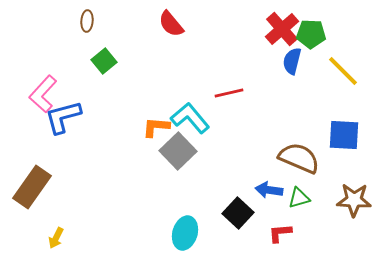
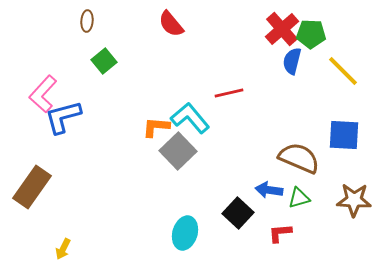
yellow arrow: moved 7 px right, 11 px down
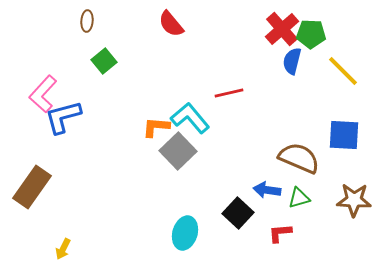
blue arrow: moved 2 px left
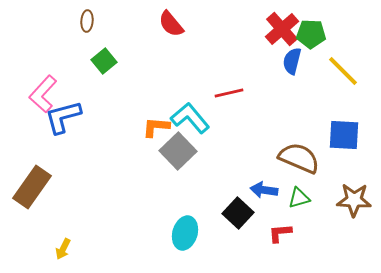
blue arrow: moved 3 px left
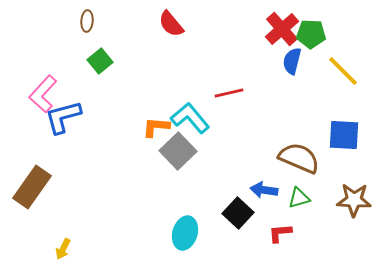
green square: moved 4 px left
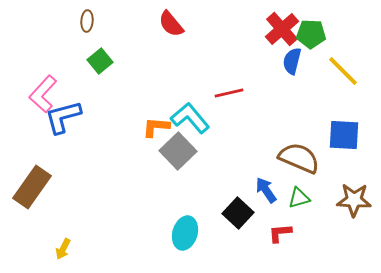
blue arrow: moved 2 px right; rotated 48 degrees clockwise
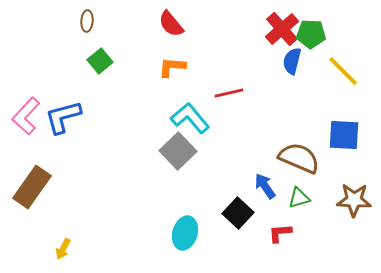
pink L-shape: moved 17 px left, 22 px down
orange L-shape: moved 16 px right, 60 px up
blue arrow: moved 1 px left, 4 px up
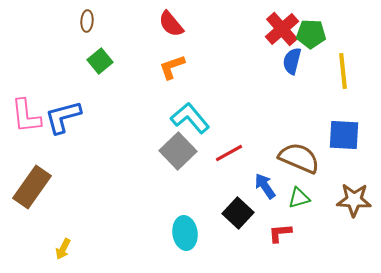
orange L-shape: rotated 24 degrees counterclockwise
yellow line: rotated 39 degrees clockwise
red line: moved 60 px down; rotated 16 degrees counterclockwise
pink L-shape: rotated 48 degrees counterclockwise
cyan ellipse: rotated 24 degrees counterclockwise
